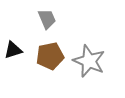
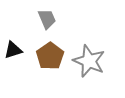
brown pentagon: rotated 24 degrees counterclockwise
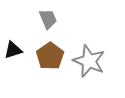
gray trapezoid: moved 1 px right
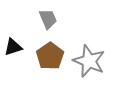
black triangle: moved 3 px up
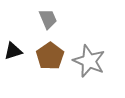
black triangle: moved 4 px down
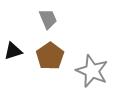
gray star: moved 3 px right, 10 px down
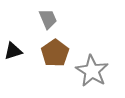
brown pentagon: moved 5 px right, 3 px up
gray star: rotated 8 degrees clockwise
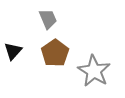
black triangle: rotated 30 degrees counterclockwise
gray star: moved 2 px right
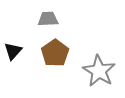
gray trapezoid: rotated 70 degrees counterclockwise
gray star: moved 5 px right
